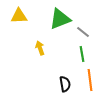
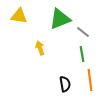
yellow triangle: rotated 12 degrees clockwise
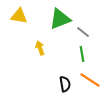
orange line: rotated 50 degrees counterclockwise
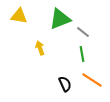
orange line: moved 2 px right
black semicircle: rotated 14 degrees counterclockwise
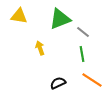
black semicircle: moved 7 px left, 1 px up; rotated 91 degrees counterclockwise
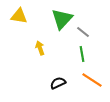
green triangle: moved 2 px right; rotated 25 degrees counterclockwise
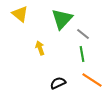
yellow triangle: moved 1 px right, 2 px up; rotated 30 degrees clockwise
gray line: moved 2 px down
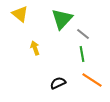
yellow arrow: moved 5 px left
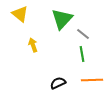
yellow arrow: moved 2 px left, 3 px up
orange line: rotated 35 degrees counterclockwise
